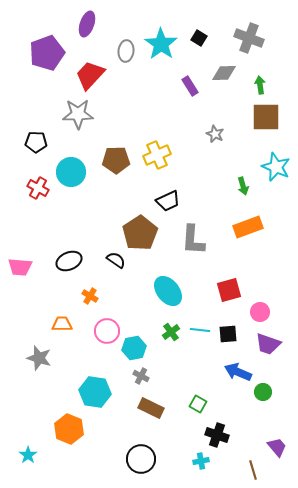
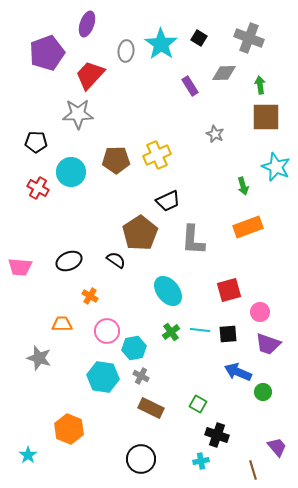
cyan hexagon at (95, 392): moved 8 px right, 15 px up
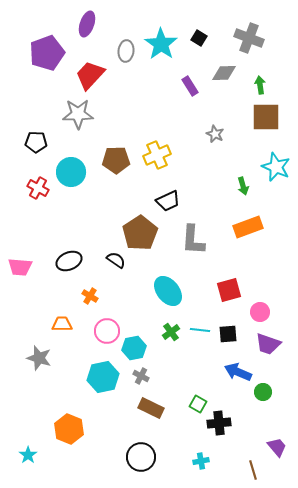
cyan hexagon at (103, 377): rotated 20 degrees counterclockwise
black cross at (217, 435): moved 2 px right, 12 px up; rotated 25 degrees counterclockwise
black circle at (141, 459): moved 2 px up
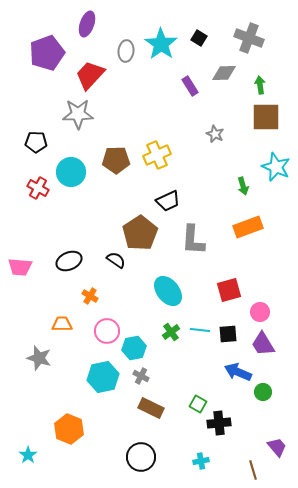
purple trapezoid at (268, 344): moved 5 px left; rotated 40 degrees clockwise
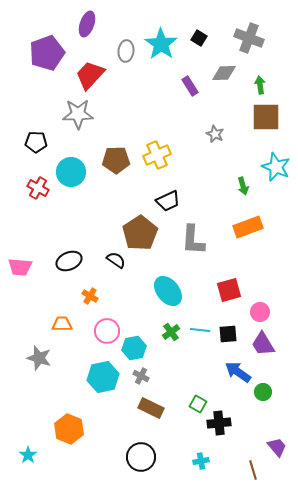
blue arrow at (238, 372): rotated 12 degrees clockwise
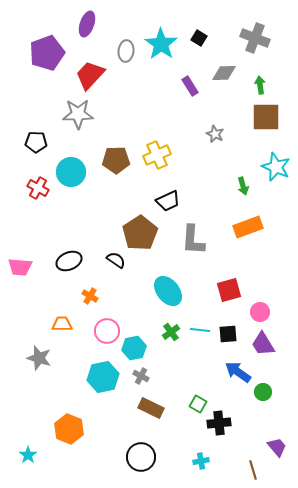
gray cross at (249, 38): moved 6 px right
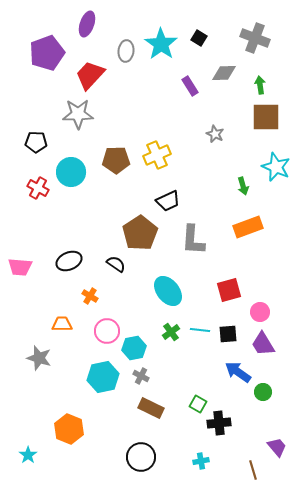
black semicircle at (116, 260): moved 4 px down
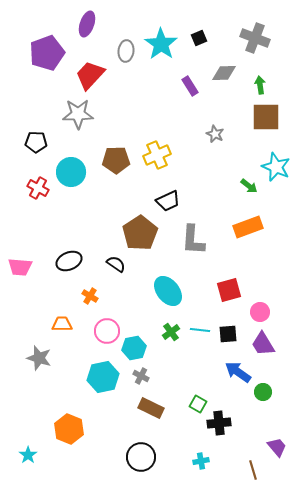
black square at (199, 38): rotated 35 degrees clockwise
green arrow at (243, 186): moved 6 px right; rotated 36 degrees counterclockwise
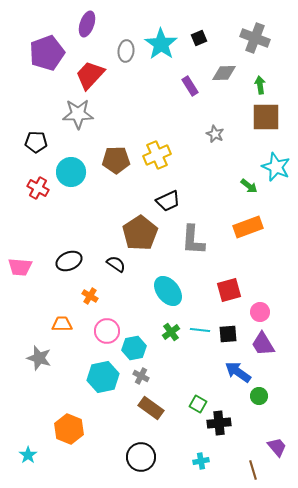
green circle at (263, 392): moved 4 px left, 4 px down
brown rectangle at (151, 408): rotated 10 degrees clockwise
